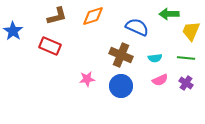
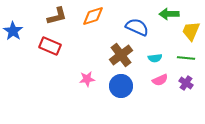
brown cross: rotated 30 degrees clockwise
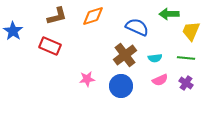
brown cross: moved 4 px right
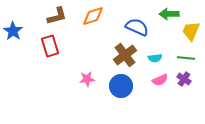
red rectangle: rotated 50 degrees clockwise
purple cross: moved 2 px left, 4 px up
